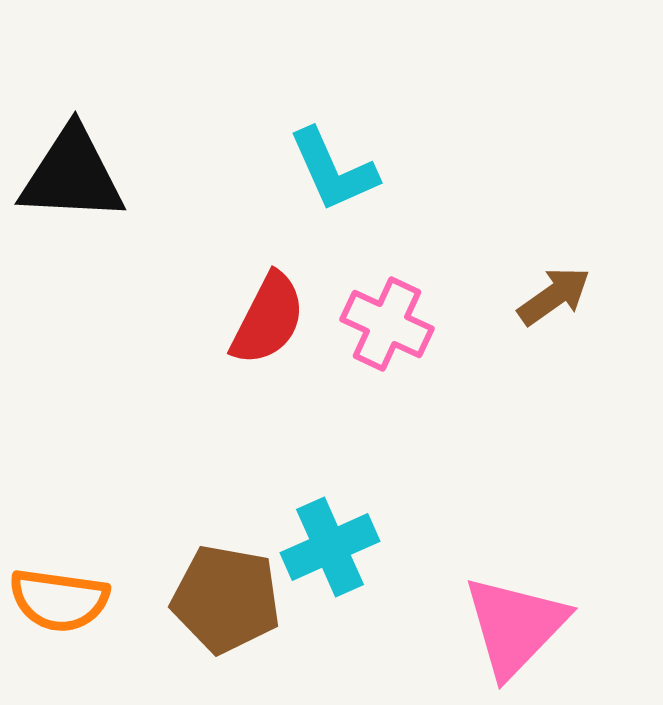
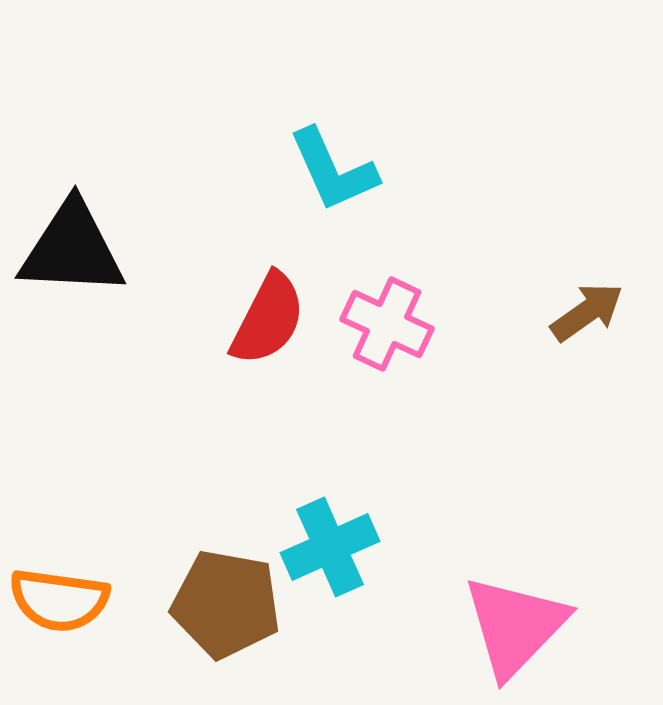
black triangle: moved 74 px down
brown arrow: moved 33 px right, 16 px down
brown pentagon: moved 5 px down
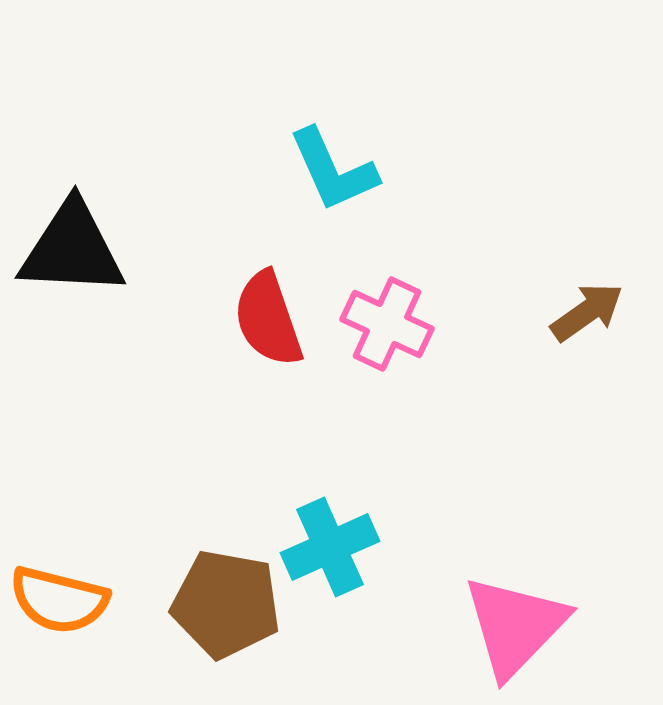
red semicircle: rotated 134 degrees clockwise
orange semicircle: rotated 6 degrees clockwise
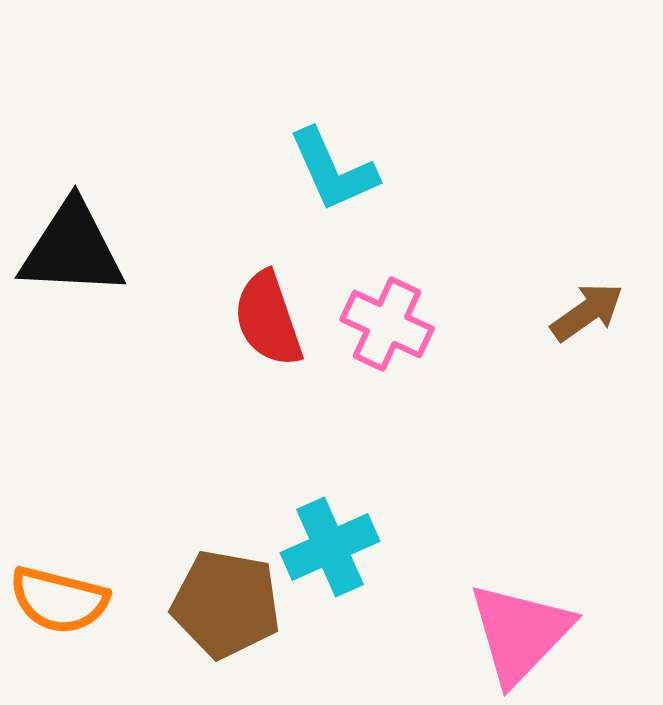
pink triangle: moved 5 px right, 7 px down
